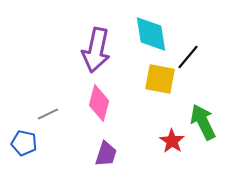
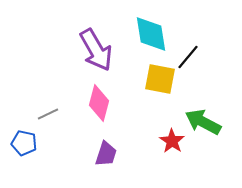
purple arrow: rotated 42 degrees counterclockwise
green arrow: rotated 36 degrees counterclockwise
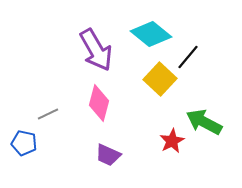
cyan diamond: rotated 42 degrees counterclockwise
yellow square: rotated 32 degrees clockwise
green arrow: moved 1 px right
red star: rotated 10 degrees clockwise
purple trapezoid: moved 2 px right, 1 px down; rotated 96 degrees clockwise
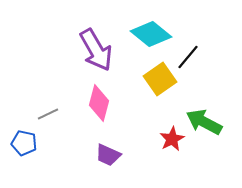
yellow square: rotated 12 degrees clockwise
red star: moved 2 px up
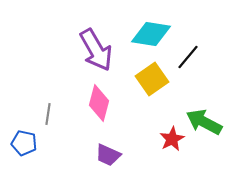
cyan diamond: rotated 30 degrees counterclockwise
yellow square: moved 8 px left
gray line: rotated 55 degrees counterclockwise
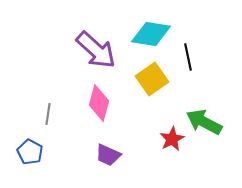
purple arrow: rotated 18 degrees counterclockwise
black line: rotated 52 degrees counterclockwise
blue pentagon: moved 6 px right, 9 px down; rotated 15 degrees clockwise
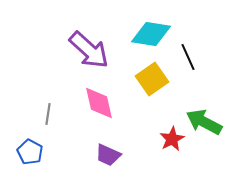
purple arrow: moved 7 px left
black line: rotated 12 degrees counterclockwise
pink diamond: rotated 27 degrees counterclockwise
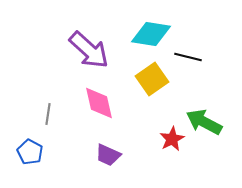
black line: rotated 52 degrees counterclockwise
